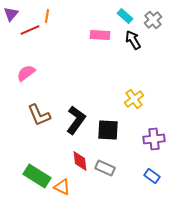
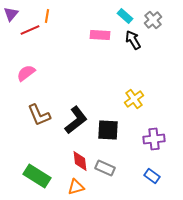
black L-shape: rotated 16 degrees clockwise
orange triangle: moved 14 px right; rotated 42 degrees counterclockwise
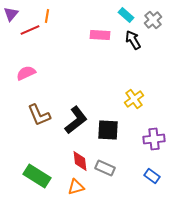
cyan rectangle: moved 1 px right, 1 px up
pink semicircle: rotated 12 degrees clockwise
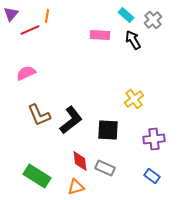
black L-shape: moved 5 px left
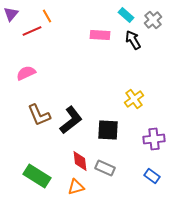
orange line: rotated 40 degrees counterclockwise
red line: moved 2 px right, 1 px down
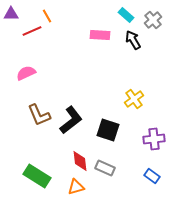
purple triangle: rotated 49 degrees clockwise
black square: rotated 15 degrees clockwise
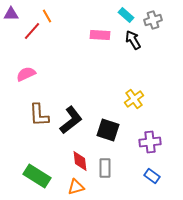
gray cross: rotated 24 degrees clockwise
red line: rotated 24 degrees counterclockwise
pink semicircle: moved 1 px down
brown L-shape: rotated 20 degrees clockwise
purple cross: moved 4 px left, 3 px down
gray rectangle: rotated 66 degrees clockwise
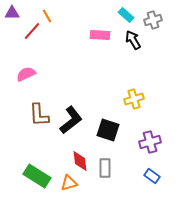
purple triangle: moved 1 px right, 1 px up
yellow cross: rotated 18 degrees clockwise
purple cross: rotated 10 degrees counterclockwise
orange triangle: moved 7 px left, 4 px up
